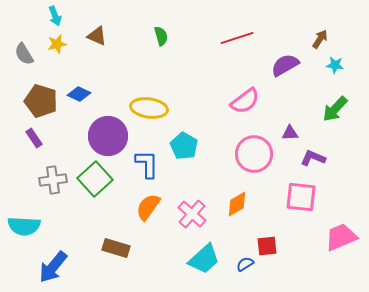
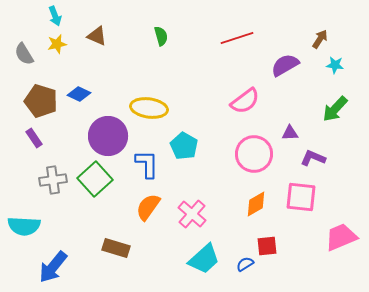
orange diamond: moved 19 px right
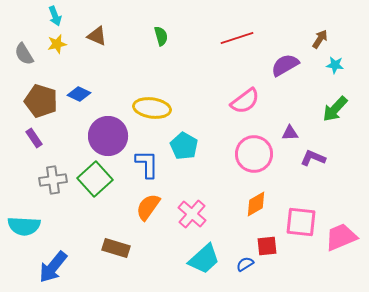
yellow ellipse: moved 3 px right
pink square: moved 25 px down
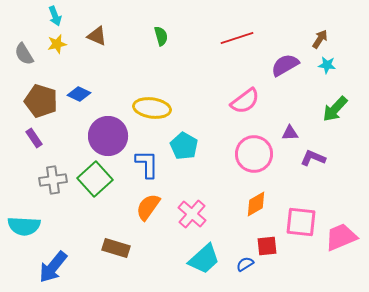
cyan star: moved 8 px left
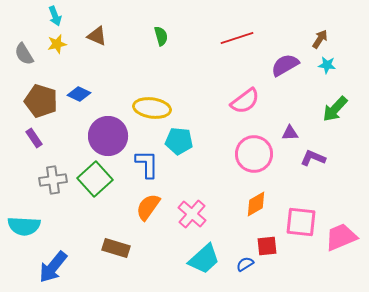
cyan pentagon: moved 5 px left, 5 px up; rotated 24 degrees counterclockwise
